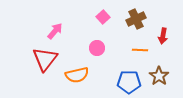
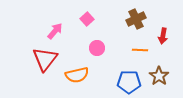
pink square: moved 16 px left, 2 px down
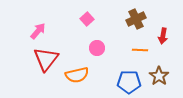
pink arrow: moved 17 px left
red triangle: moved 1 px right
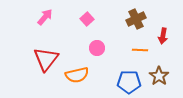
pink arrow: moved 7 px right, 14 px up
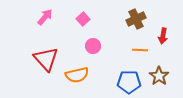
pink square: moved 4 px left
pink circle: moved 4 px left, 2 px up
red triangle: rotated 20 degrees counterclockwise
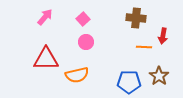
brown cross: moved 1 px up; rotated 30 degrees clockwise
pink circle: moved 7 px left, 4 px up
orange line: moved 4 px right, 3 px up
red triangle: rotated 48 degrees counterclockwise
